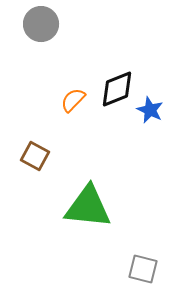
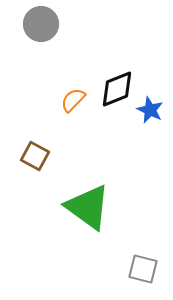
green triangle: rotated 30 degrees clockwise
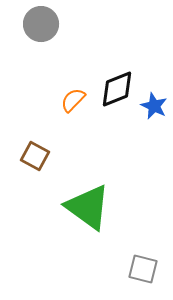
blue star: moved 4 px right, 4 px up
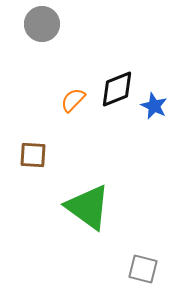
gray circle: moved 1 px right
brown square: moved 2 px left, 1 px up; rotated 24 degrees counterclockwise
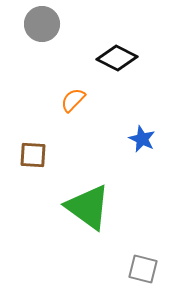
black diamond: moved 31 px up; rotated 48 degrees clockwise
blue star: moved 12 px left, 33 px down
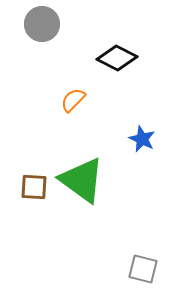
brown square: moved 1 px right, 32 px down
green triangle: moved 6 px left, 27 px up
